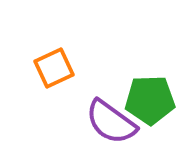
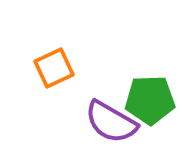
purple semicircle: rotated 6 degrees counterclockwise
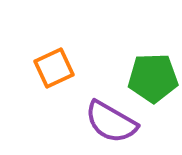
green pentagon: moved 3 px right, 22 px up
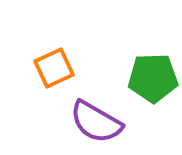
purple semicircle: moved 15 px left
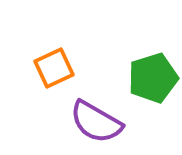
green pentagon: rotated 15 degrees counterclockwise
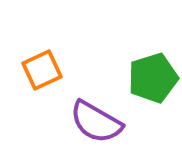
orange square: moved 12 px left, 2 px down
